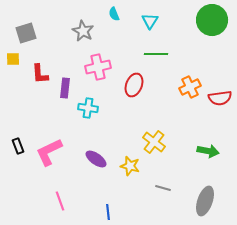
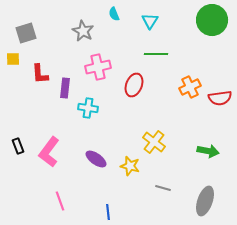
pink L-shape: rotated 28 degrees counterclockwise
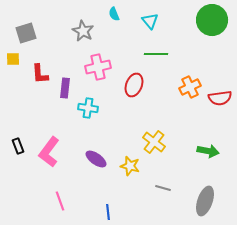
cyan triangle: rotated 12 degrees counterclockwise
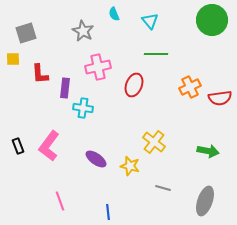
cyan cross: moved 5 px left
pink L-shape: moved 6 px up
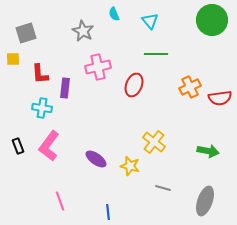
cyan cross: moved 41 px left
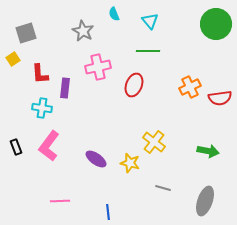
green circle: moved 4 px right, 4 px down
green line: moved 8 px left, 3 px up
yellow square: rotated 32 degrees counterclockwise
black rectangle: moved 2 px left, 1 px down
yellow star: moved 3 px up
pink line: rotated 72 degrees counterclockwise
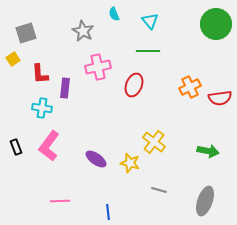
gray line: moved 4 px left, 2 px down
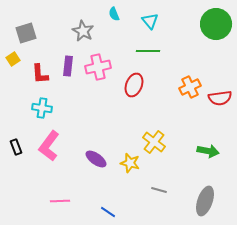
purple rectangle: moved 3 px right, 22 px up
blue line: rotated 49 degrees counterclockwise
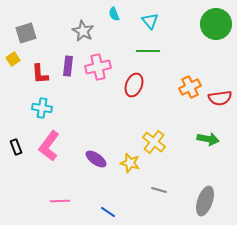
green arrow: moved 12 px up
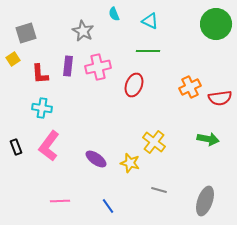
cyan triangle: rotated 24 degrees counterclockwise
blue line: moved 6 px up; rotated 21 degrees clockwise
